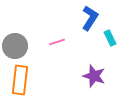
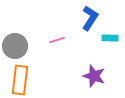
cyan rectangle: rotated 63 degrees counterclockwise
pink line: moved 2 px up
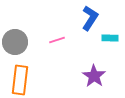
gray circle: moved 4 px up
purple star: rotated 15 degrees clockwise
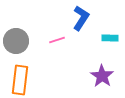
blue L-shape: moved 9 px left
gray circle: moved 1 px right, 1 px up
purple star: moved 8 px right
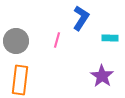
pink line: rotated 56 degrees counterclockwise
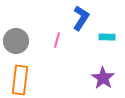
cyan rectangle: moved 3 px left, 1 px up
purple star: moved 1 px right, 2 px down
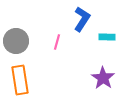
blue L-shape: moved 1 px right, 1 px down
pink line: moved 2 px down
orange rectangle: rotated 16 degrees counterclockwise
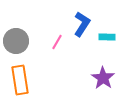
blue L-shape: moved 5 px down
pink line: rotated 14 degrees clockwise
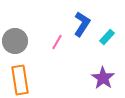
cyan rectangle: rotated 49 degrees counterclockwise
gray circle: moved 1 px left
